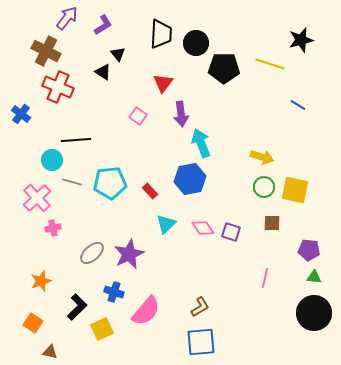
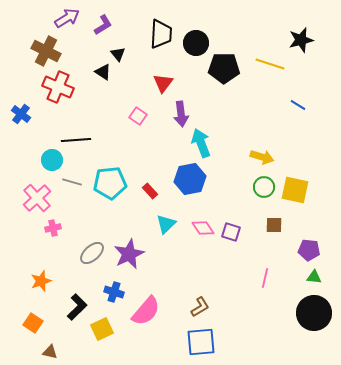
purple arrow at (67, 18): rotated 20 degrees clockwise
brown square at (272, 223): moved 2 px right, 2 px down
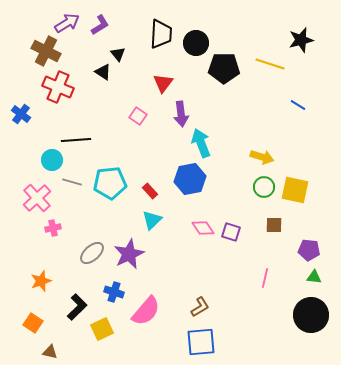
purple arrow at (67, 18): moved 5 px down
purple L-shape at (103, 25): moved 3 px left
cyan triangle at (166, 224): moved 14 px left, 4 px up
black circle at (314, 313): moved 3 px left, 2 px down
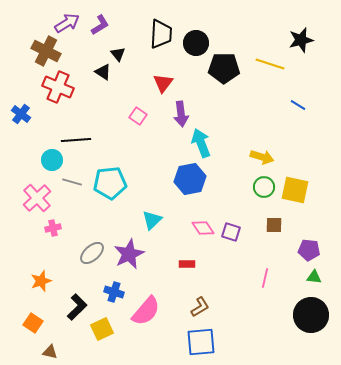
red rectangle at (150, 191): moved 37 px right, 73 px down; rotated 49 degrees counterclockwise
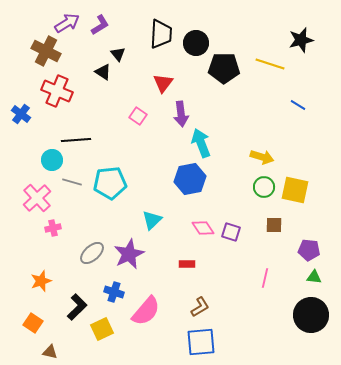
red cross at (58, 87): moved 1 px left, 4 px down
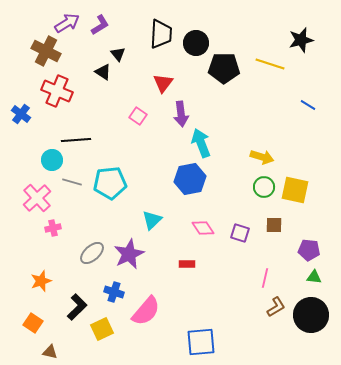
blue line at (298, 105): moved 10 px right
purple square at (231, 232): moved 9 px right, 1 px down
brown L-shape at (200, 307): moved 76 px right
